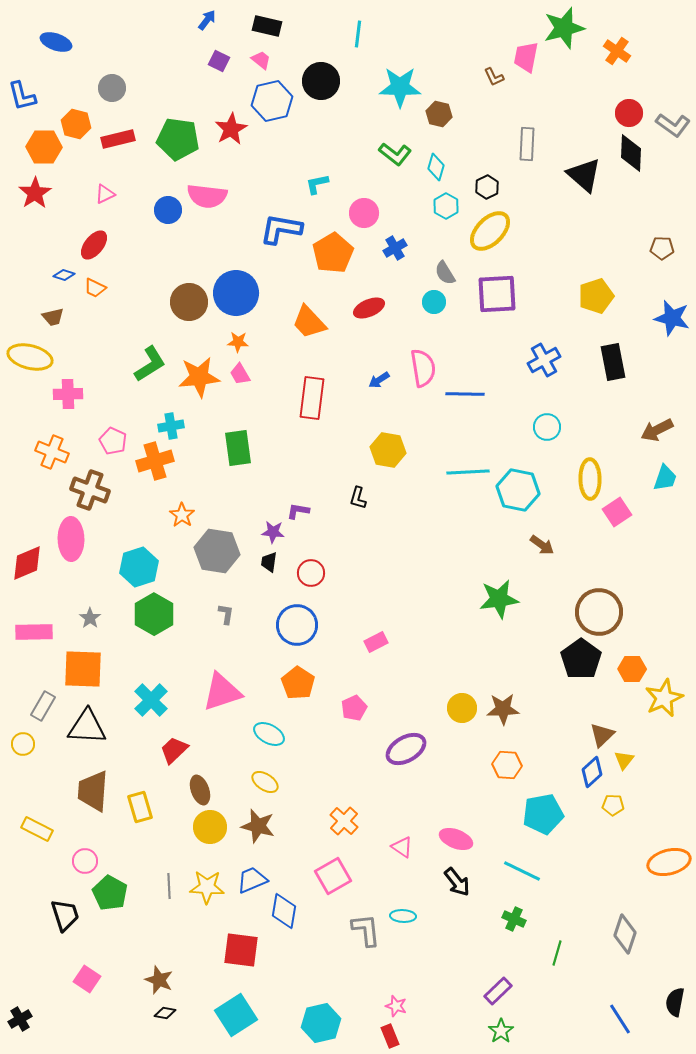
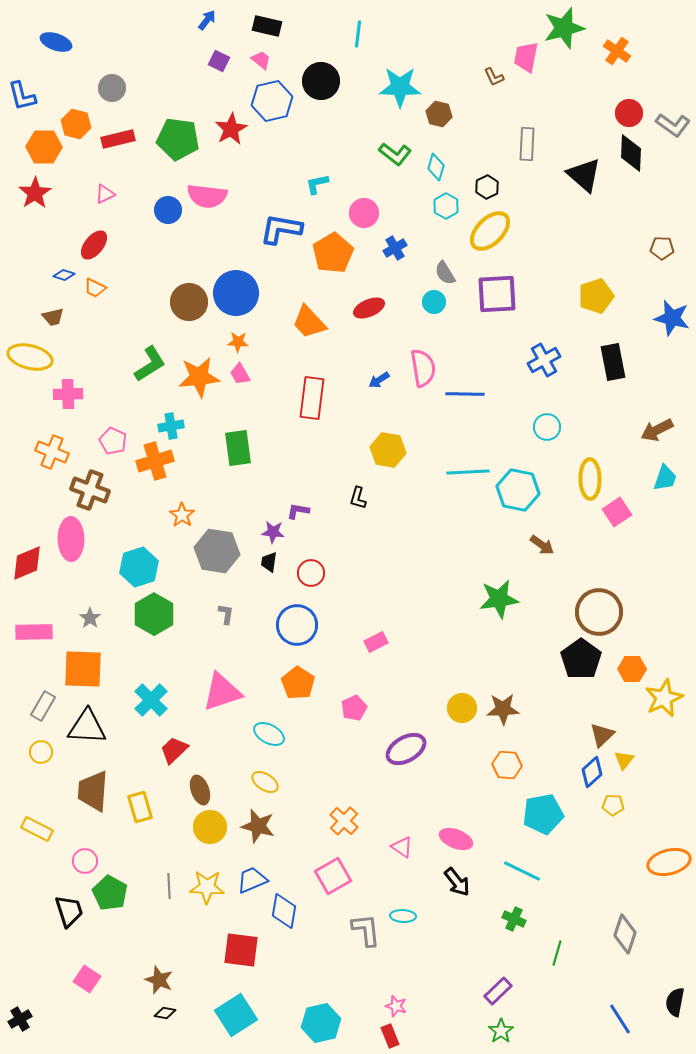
yellow circle at (23, 744): moved 18 px right, 8 px down
black trapezoid at (65, 915): moved 4 px right, 4 px up
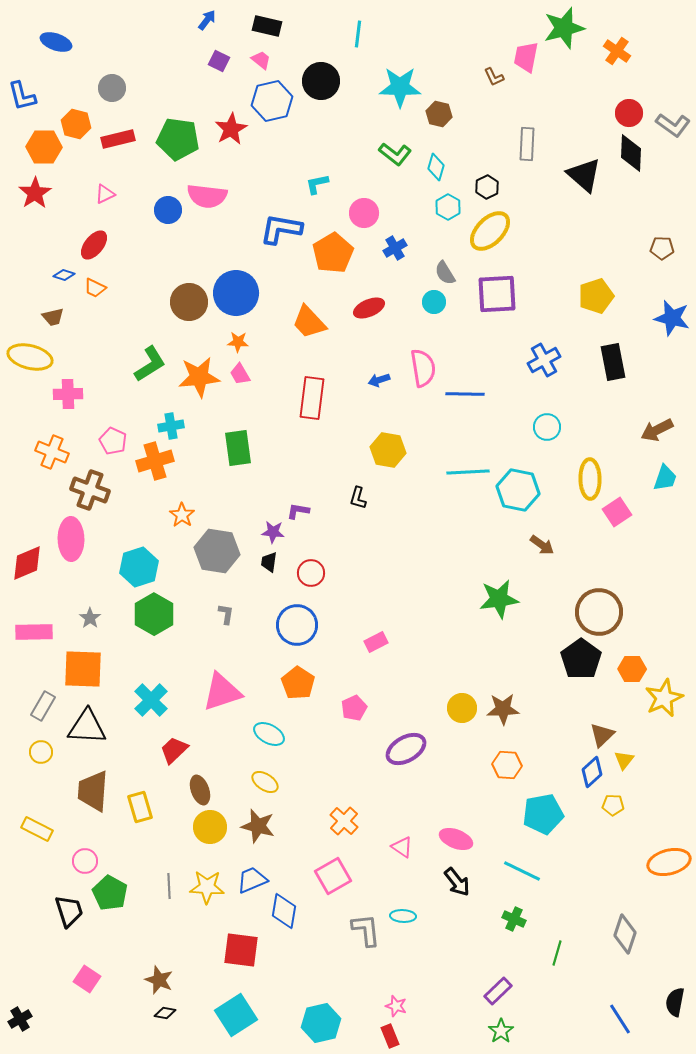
cyan hexagon at (446, 206): moved 2 px right, 1 px down
blue arrow at (379, 380): rotated 15 degrees clockwise
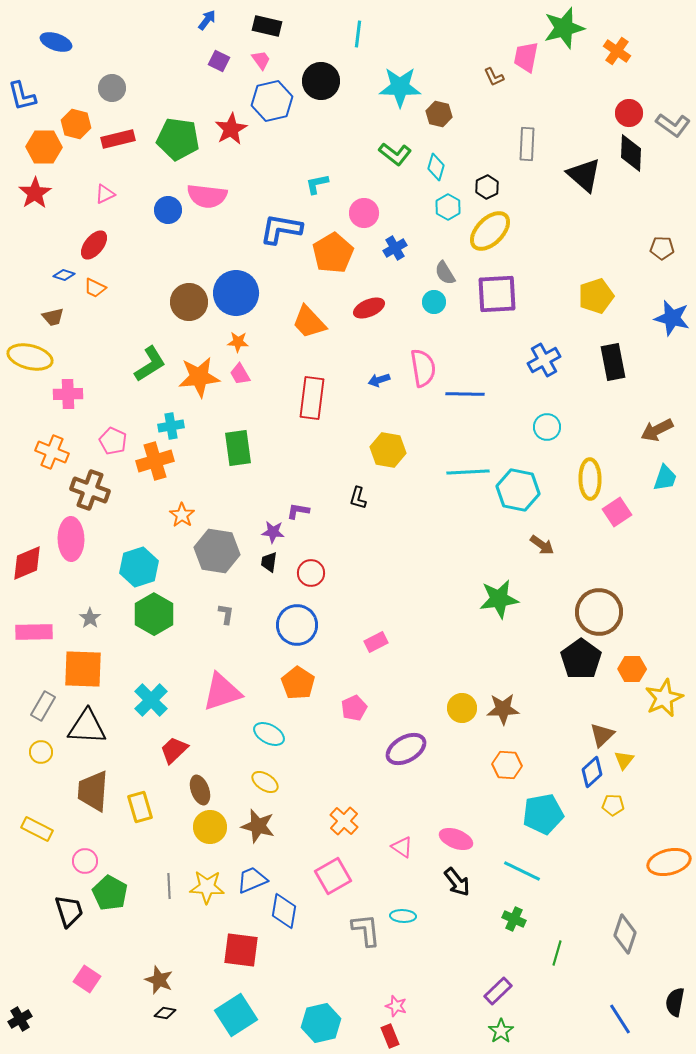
pink trapezoid at (261, 60): rotated 15 degrees clockwise
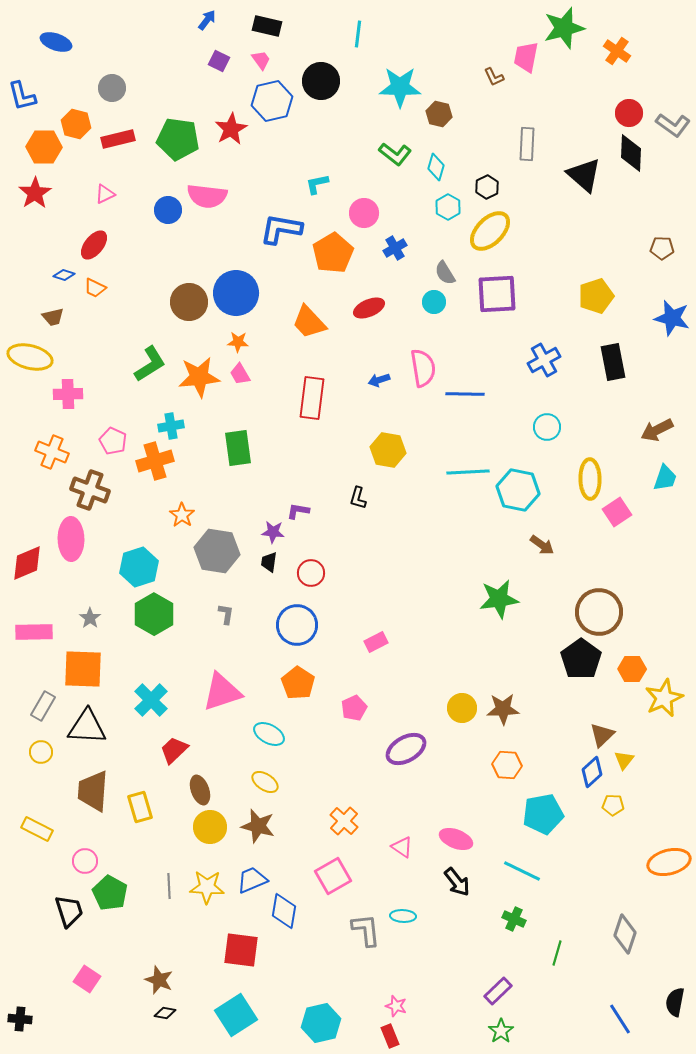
black cross at (20, 1019): rotated 35 degrees clockwise
